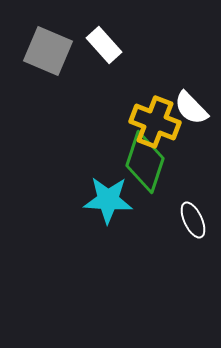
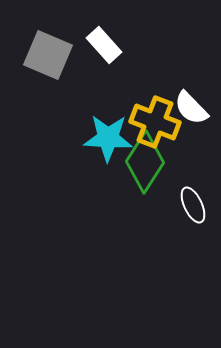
gray square: moved 4 px down
green diamond: rotated 14 degrees clockwise
cyan star: moved 62 px up
white ellipse: moved 15 px up
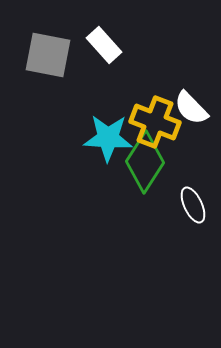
gray square: rotated 12 degrees counterclockwise
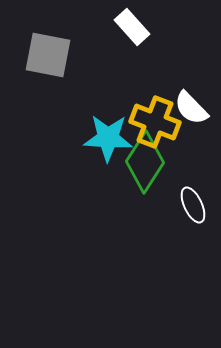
white rectangle: moved 28 px right, 18 px up
